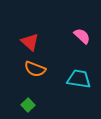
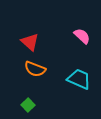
cyan trapezoid: rotated 15 degrees clockwise
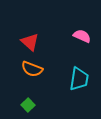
pink semicircle: rotated 18 degrees counterclockwise
orange semicircle: moved 3 px left
cyan trapezoid: rotated 75 degrees clockwise
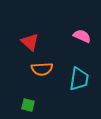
orange semicircle: moved 10 px right; rotated 25 degrees counterclockwise
green square: rotated 32 degrees counterclockwise
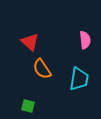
pink semicircle: moved 3 px right, 4 px down; rotated 60 degrees clockwise
orange semicircle: rotated 60 degrees clockwise
green square: moved 1 px down
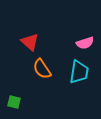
pink semicircle: moved 3 px down; rotated 78 degrees clockwise
cyan trapezoid: moved 7 px up
green square: moved 14 px left, 4 px up
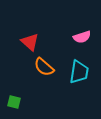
pink semicircle: moved 3 px left, 6 px up
orange semicircle: moved 2 px right, 2 px up; rotated 15 degrees counterclockwise
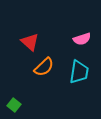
pink semicircle: moved 2 px down
orange semicircle: rotated 85 degrees counterclockwise
green square: moved 3 px down; rotated 24 degrees clockwise
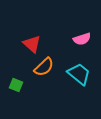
red triangle: moved 2 px right, 2 px down
cyan trapezoid: moved 2 px down; rotated 60 degrees counterclockwise
green square: moved 2 px right, 20 px up; rotated 16 degrees counterclockwise
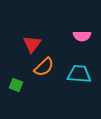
pink semicircle: moved 3 px up; rotated 18 degrees clockwise
red triangle: rotated 24 degrees clockwise
cyan trapezoid: rotated 35 degrees counterclockwise
